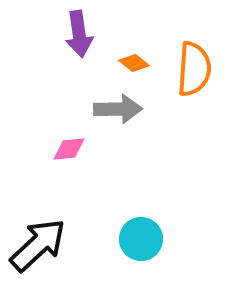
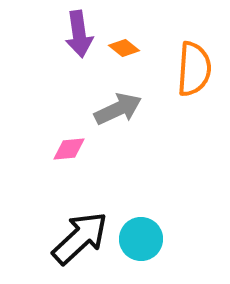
orange diamond: moved 10 px left, 15 px up
gray arrow: rotated 24 degrees counterclockwise
black arrow: moved 42 px right, 7 px up
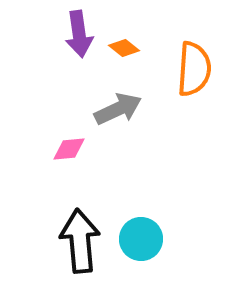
black arrow: moved 3 px down; rotated 52 degrees counterclockwise
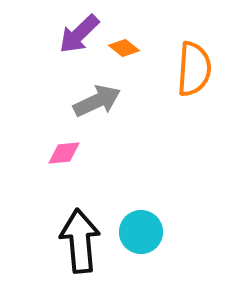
purple arrow: rotated 54 degrees clockwise
gray arrow: moved 21 px left, 8 px up
pink diamond: moved 5 px left, 4 px down
cyan circle: moved 7 px up
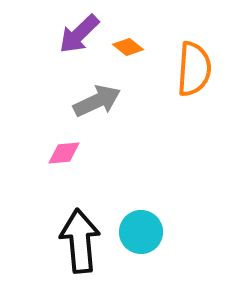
orange diamond: moved 4 px right, 1 px up
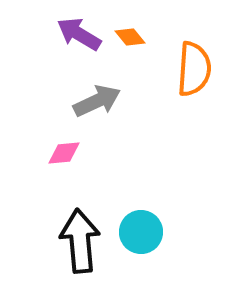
purple arrow: rotated 75 degrees clockwise
orange diamond: moved 2 px right, 10 px up; rotated 12 degrees clockwise
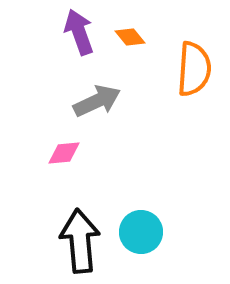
purple arrow: moved 2 px up; rotated 39 degrees clockwise
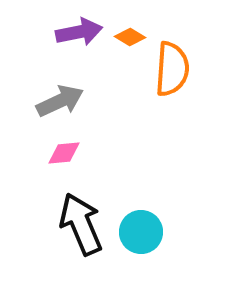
purple arrow: rotated 99 degrees clockwise
orange diamond: rotated 20 degrees counterclockwise
orange semicircle: moved 22 px left
gray arrow: moved 37 px left
black arrow: moved 1 px right, 17 px up; rotated 18 degrees counterclockwise
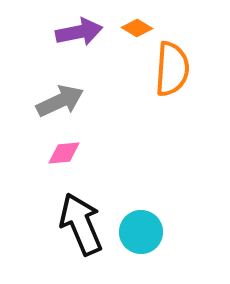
orange diamond: moved 7 px right, 9 px up
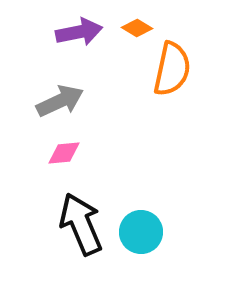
orange semicircle: rotated 8 degrees clockwise
